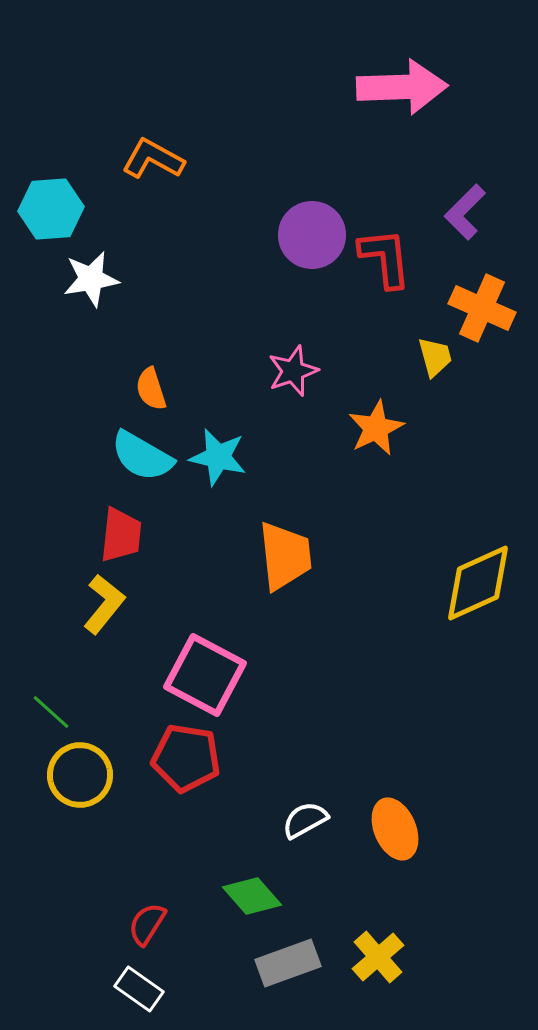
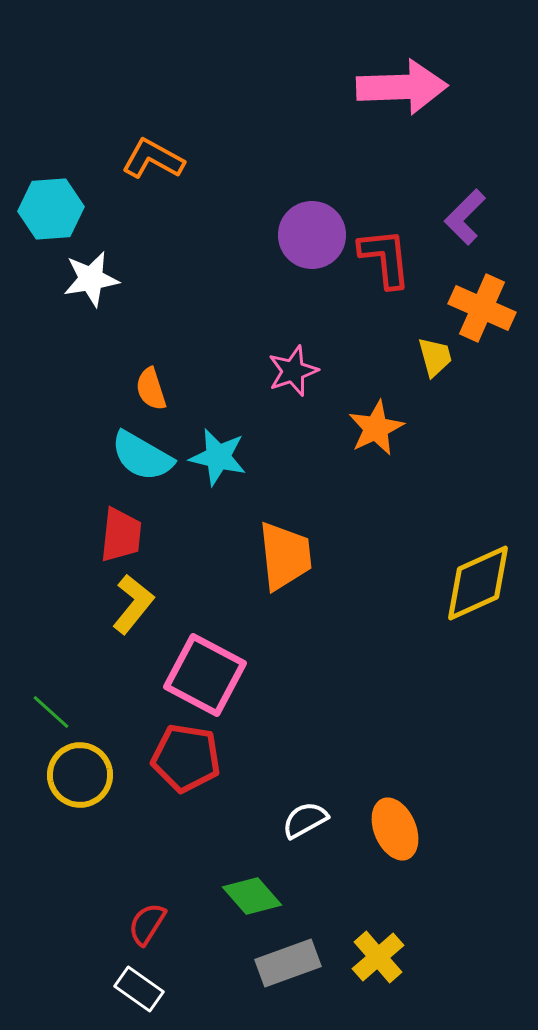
purple L-shape: moved 5 px down
yellow L-shape: moved 29 px right
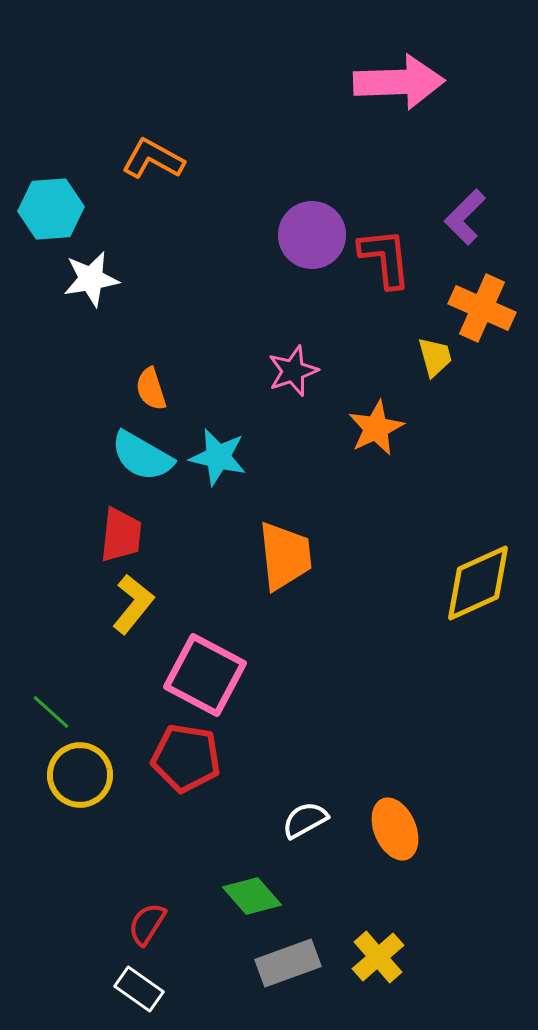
pink arrow: moved 3 px left, 5 px up
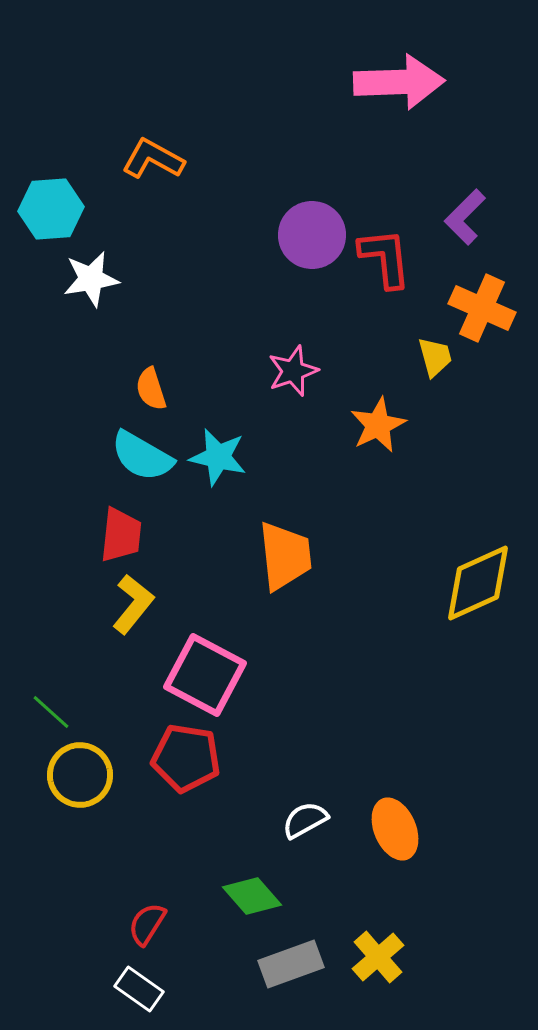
orange star: moved 2 px right, 3 px up
gray rectangle: moved 3 px right, 1 px down
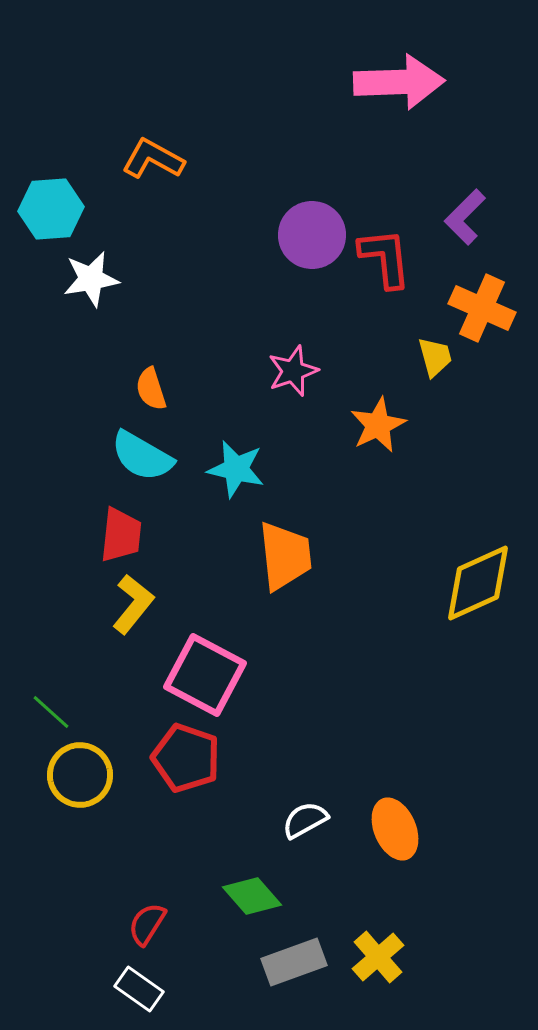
cyan star: moved 18 px right, 12 px down
red pentagon: rotated 10 degrees clockwise
gray rectangle: moved 3 px right, 2 px up
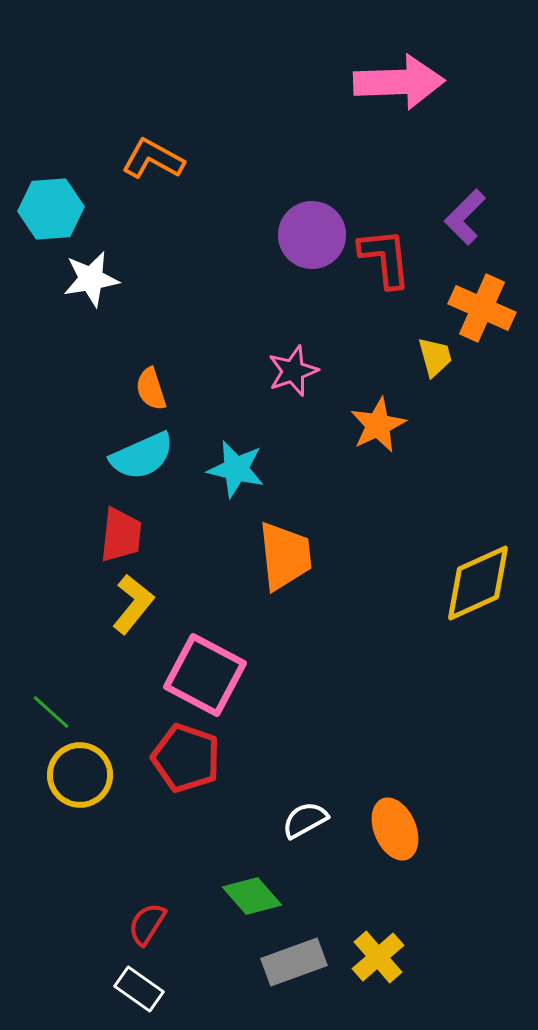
cyan semicircle: rotated 54 degrees counterclockwise
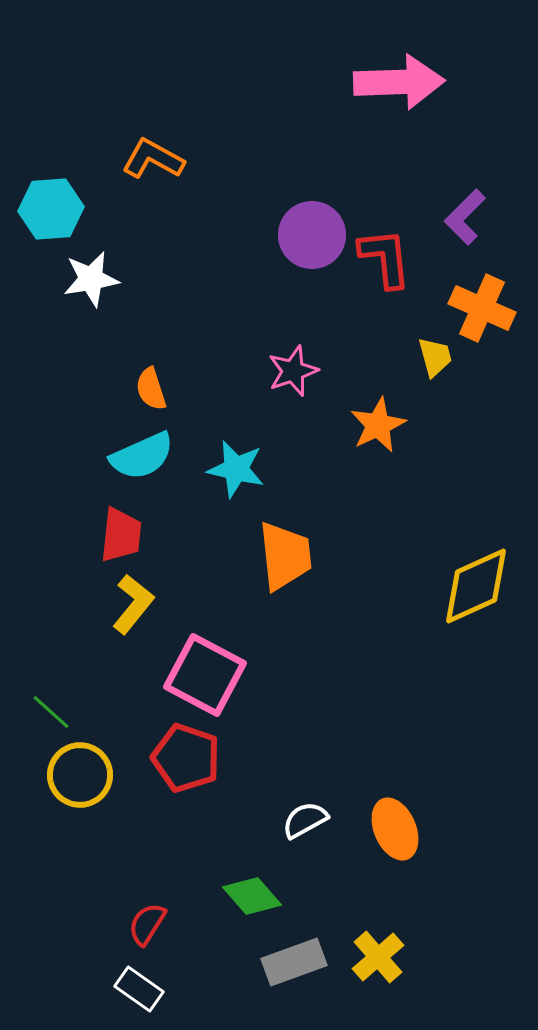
yellow diamond: moved 2 px left, 3 px down
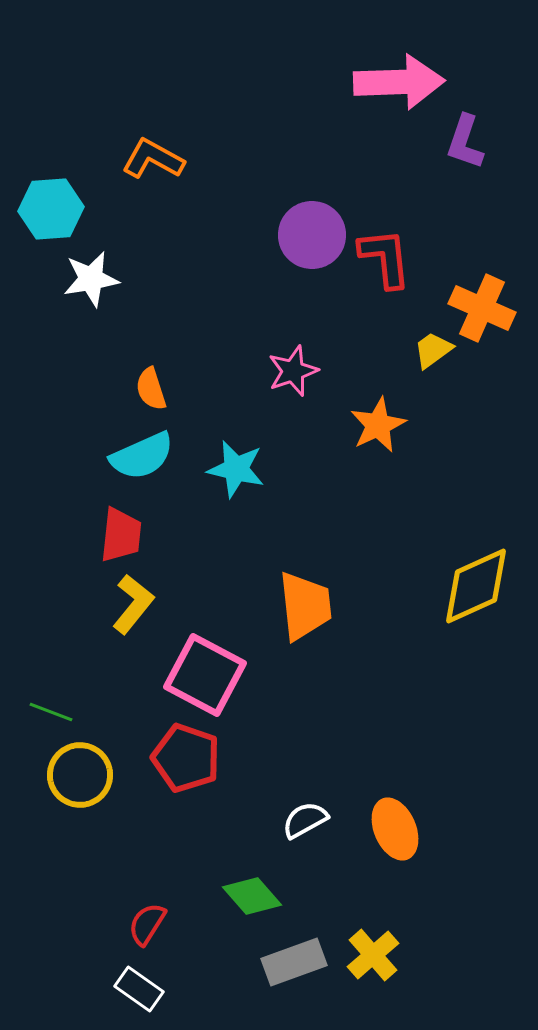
purple L-shape: moved 75 px up; rotated 26 degrees counterclockwise
yellow trapezoid: moved 2 px left, 7 px up; rotated 111 degrees counterclockwise
orange trapezoid: moved 20 px right, 50 px down
green line: rotated 21 degrees counterclockwise
yellow cross: moved 5 px left, 2 px up
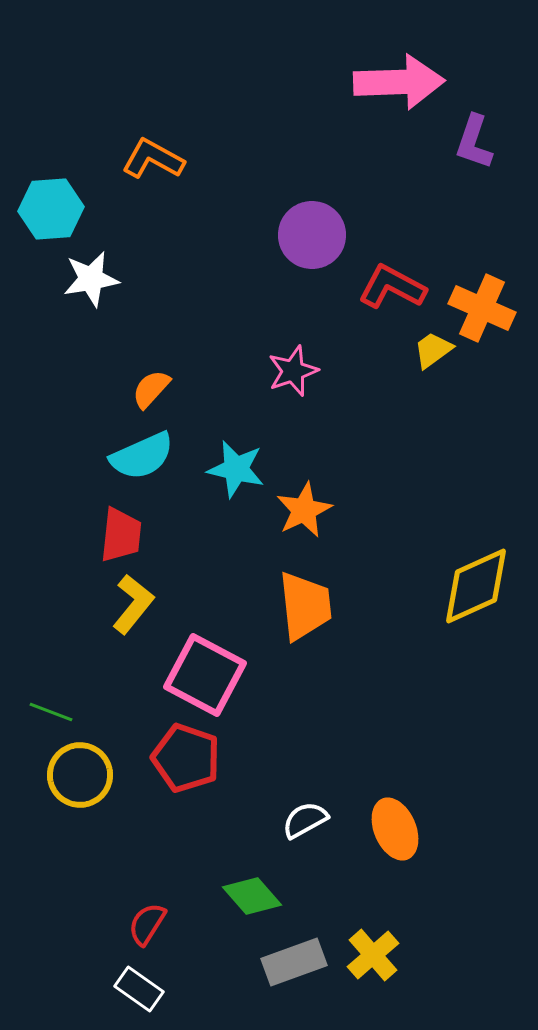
purple L-shape: moved 9 px right
red L-shape: moved 7 px right, 29 px down; rotated 56 degrees counterclockwise
orange semicircle: rotated 60 degrees clockwise
orange star: moved 74 px left, 85 px down
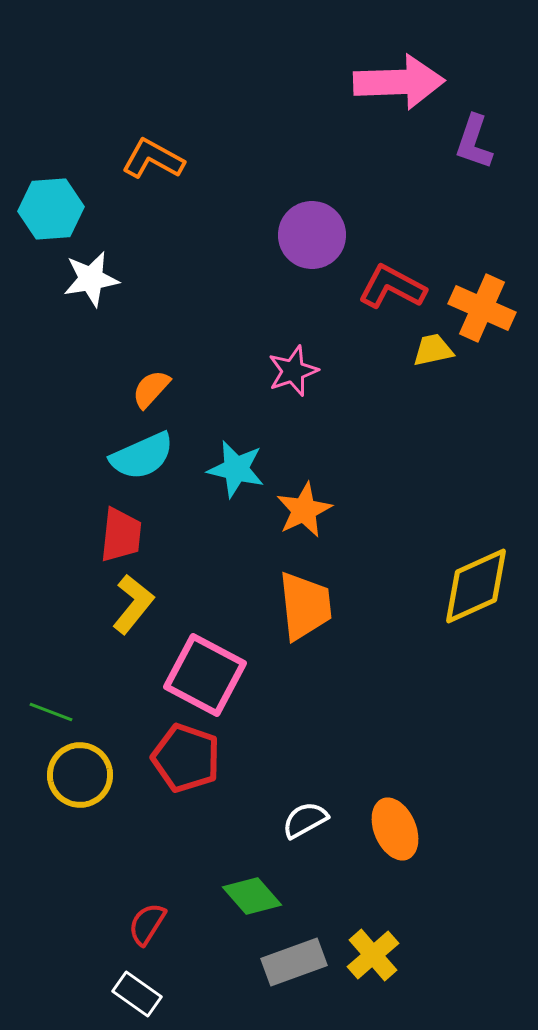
yellow trapezoid: rotated 24 degrees clockwise
white rectangle: moved 2 px left, 5 px down
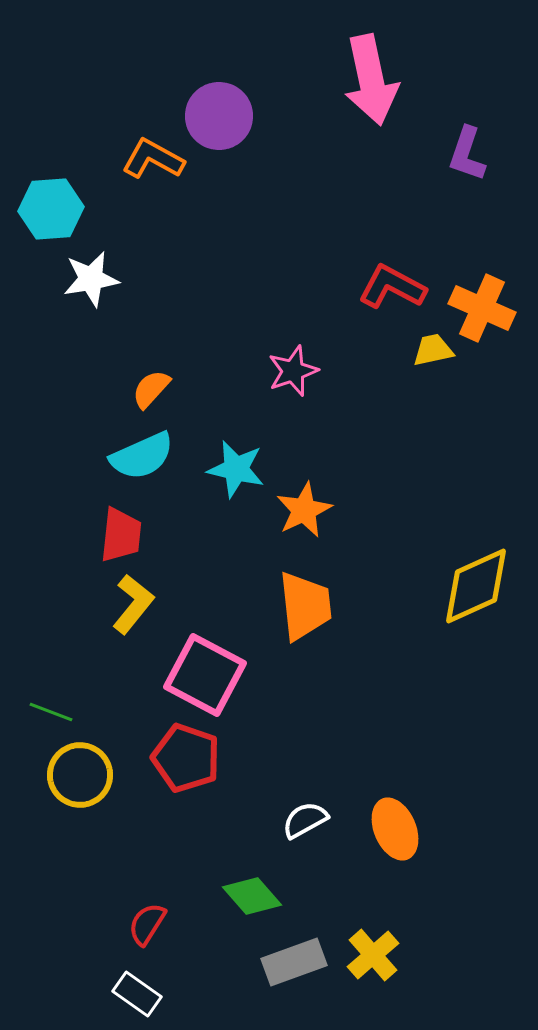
pink arrow: moved 28 px left, 2 px up; rotated 80 degrees clockwise
purple L-shape: moved 7 px left, 12 px down
purple circle: moved 93 px left, 119 px up
